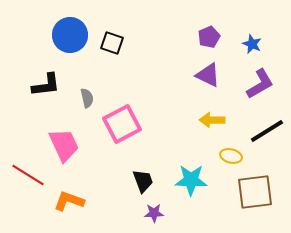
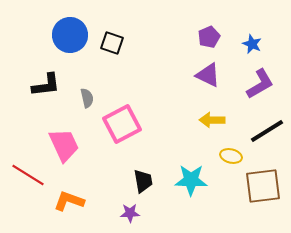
black trapezoid: rotated 10 degrees clockwise
brown square: moved 8 px right, 6 px up
purple star: moved 24 px left
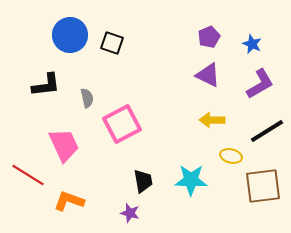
purple star: rotated 18 degrees clockwise
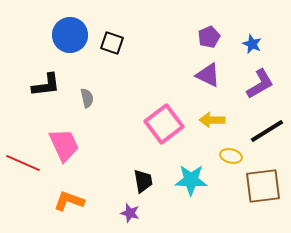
pink square: moved 42 px right; rotated 9 degrees counterclockwise
red line: moved 5 px left, 12 px up; rotated 8 degrees counterclockwise
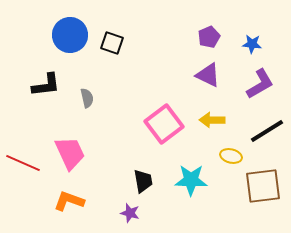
blue star: rotated 18 degrees counterclockwise
pink trapezoid: moved 6 px right, 8 px down
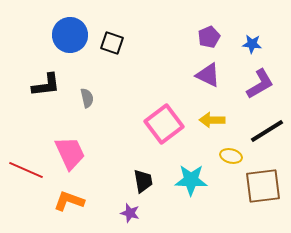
red line: moved 3 px right, 7 px down
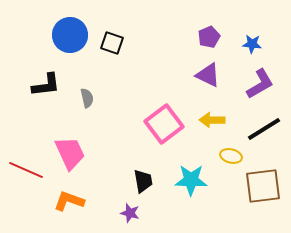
black line: moved 3 px left, 2 px up
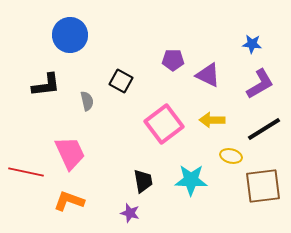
purple pentagon: moved 36 px left, 23 px down; rotated 25 degrees clockwise
black square: moved 9 px right, 38 px down; rotated 10 degrees clockwise
gray semicircle: moved 3 px down
red line: moved 2 px down; rotated 12 degrees counterclockwise
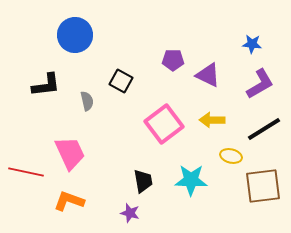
blue circle: moved 5 px right
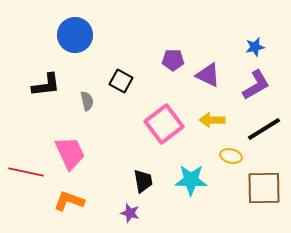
blue star: moved 3 px right, 3 px down; rotated 18 degrees counterclockwise
purple L-shape: moved 4 px left, 1 px down
brown square: moved 1 px right, 2 px down; rotated 6 degrees clockwise
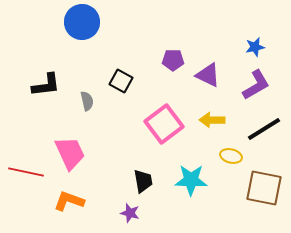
blue circle: moved 7 px right, 13 px up
brown square: rotated 12 degrees clockwise
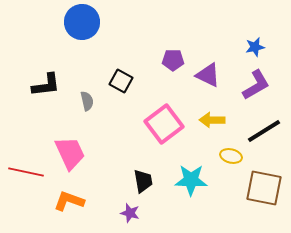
black line: moved 2 px down
